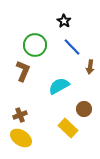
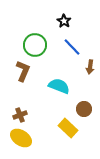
cyan semicircle: rotated 50 degrees clockwise
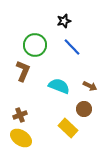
black star: rotated 24 degrees clockwise
brown arrow: moved 19 px down; rotated 72 degrees counterclockwise
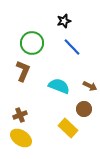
green circle: moved 3 px left, 2 px up
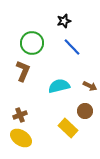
cyan semicircle: rotated 35 degrees counterclockwise
brown circle: moved 1 px right, 2 px down
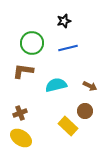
blue line: moved 4 px left, 1 px down; rotated 60 degrees counterclockwise
brown L-shape: rotated 105 degrees counterclockwise
cyan semicircle: moved 3 px left, 1 px up
brown cross: moved 2 px up
yellow rectangle: moved 2 px up
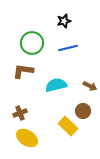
brown circle: moved 2 px left
yellow ellipse: moved 6 px right
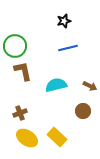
green circle: moved 17 px left, 3 px down
brown L-shape: rotated 70 degrees clockwise
yellow rectangle: moved 11 px left, 11 px down
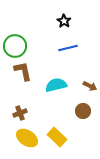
black star: rotated 24 degrees counterclockwise
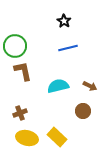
cyan semicircle: moved 2 px right, 1 px down
yellow ellipse: rotated 20 degrees counterclockwise
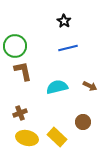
cyan semicircle: moved 1 px left, 1 px down
brown circle: moved 11 px down
